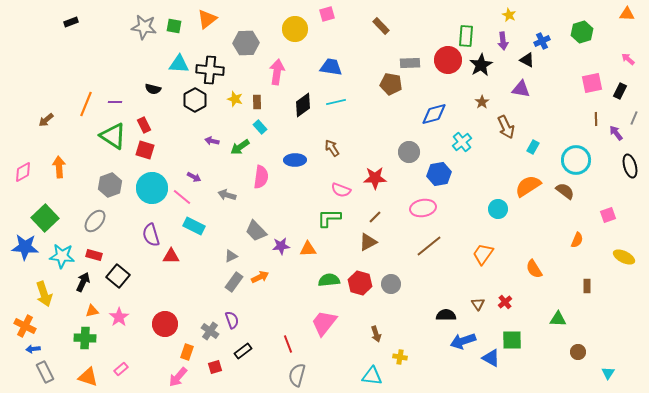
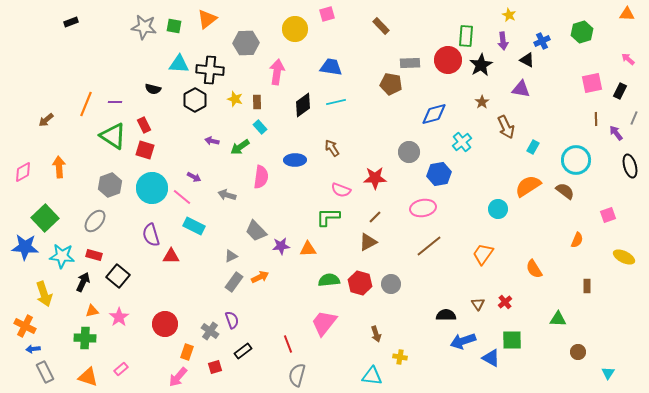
green L-shape at (329, 218): moved 1 px left, 1 px up
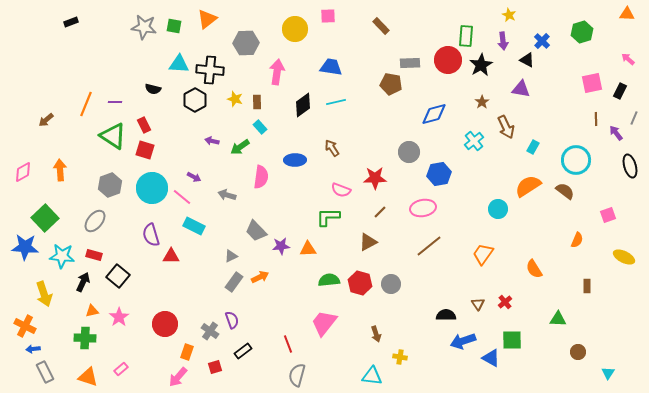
pink square at (327, 14): moved 1 px right, 2 px down; rotated 14 degrees clockwise
blue cross at (542, 41): rotated 21 degrees counterclockwise
cyan cross at (462, 142): moved 12 px right, 1 px up
orange arrow at (59, 167): moved 1 px right, 3 px down
brown line at (375, 217): moved 5 px right, 5 px up
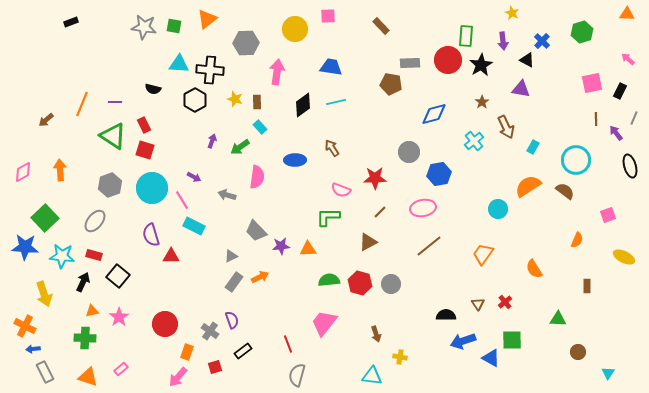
yellow star at (509, 15): moved 3 px right, 2 px up
orange line at (86, 104): moved 4 px left
purple arrow at (212, 141): rotated 96 degrees clockwise
pink semicircle at (261, 177): moved 4 px left
pink line at (182, 197): moved 3 px down; rotated 18 degrees clockwise
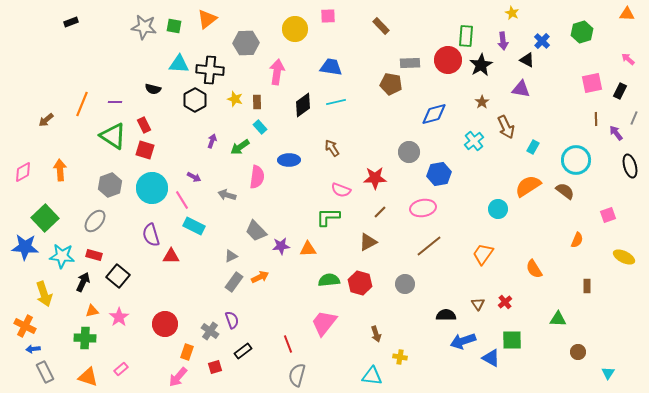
blue ellipse at (295, 160): moved 6 px left
gray circle at (391, 284): moved 14 px right
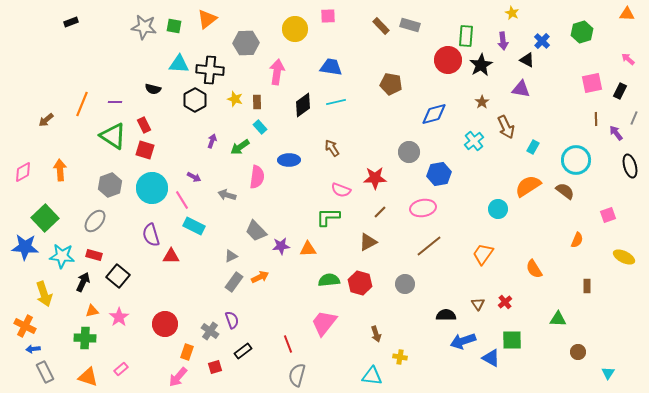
gray rectangle at (410, 63): moved 38 px up; rotated 18 degrees clockwise
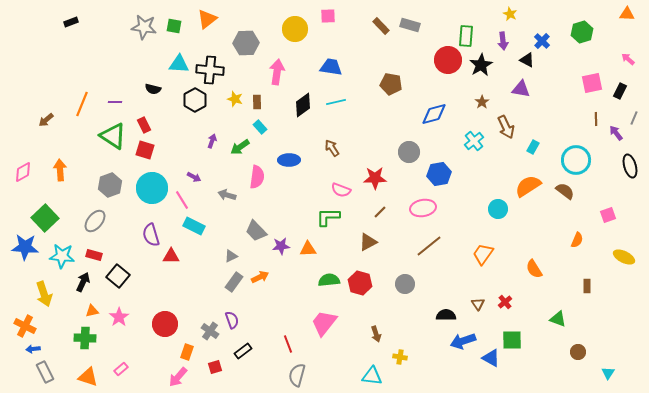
yellow star at (512, 13): moved 2 px left, 1 px down
green triangle at (558, 319): rotated 18 degrees clockwise
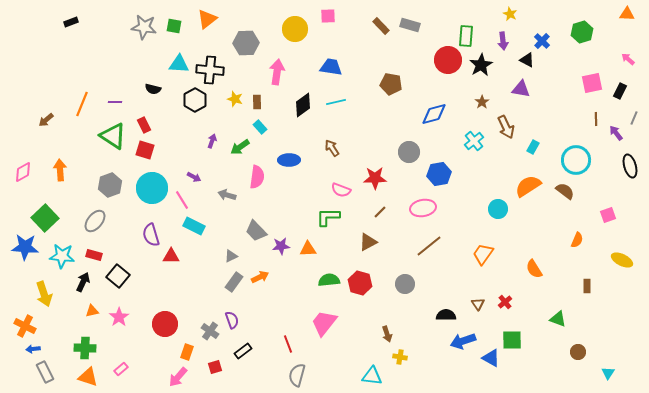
yellow ellipse at (624, 257): moved 2 px left, 3 px down
brown arrow at (376, 334): moved 11 px right
green cross at (85, 338): moved 10 px down
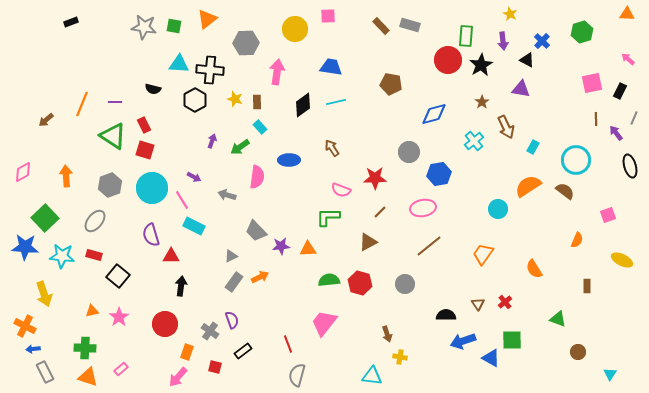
orange arrow at (60, 170): moved 6 px right, 6 px down
black arrow at (83, 282): moved 98 px right, 4 px down; rotated 18 degrees counterclockwise
red square at (215, 367): rotated 32 degrees clockwise
cyan triangle at (608, 373): moved 2 px right, 1 px down
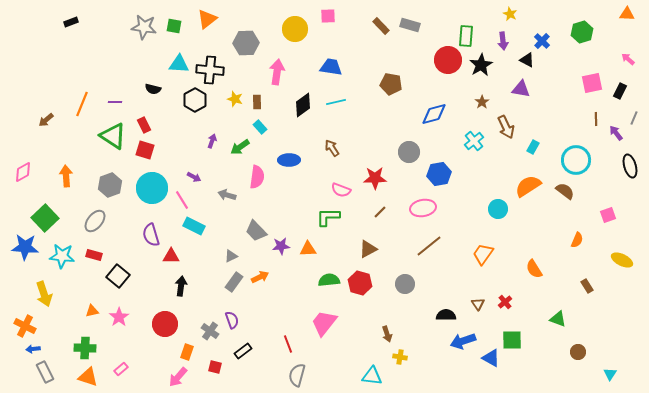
brown triangle at (368, 242): moved 7 px down
brown rectangle at (587, 286): rotated 32 degrees counterclockwise
